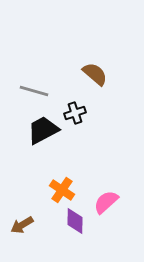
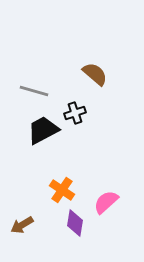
purple diamond: moved 2 px down; rotated 8 degrees clockwise
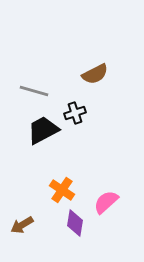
brown semicircle: rotated 112 degrees clockwise
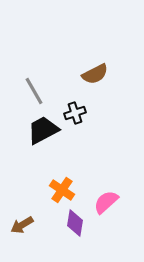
gray line: rotated 44 degrees clockwise
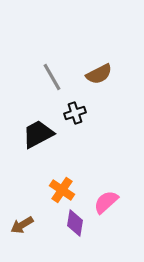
brown semicircle: moved 4 px right
gray line: moved 18 px right, 14 px up
black trapezoid: moved 5 px left, 4 px down
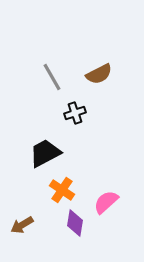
black trapezoid: moved 7 px right, 19 px down
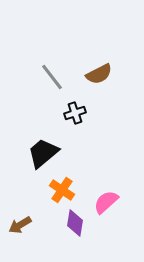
gray line: rotated 8 degrees counterclockwise
black trapezoid: moved 2 px left; rotated 12 degrees counterclockwise
brown arrow: moved 2 px left
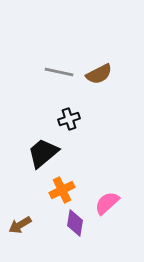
gray line: moved 7 px right, 5 px up; rotated 40 degrees counterclockwise
black cross: moved 6 px left, 6 px down
orange cross: rotated 30 degrees clockwise
pink semicircle: moved 1 px right, 1 px down
